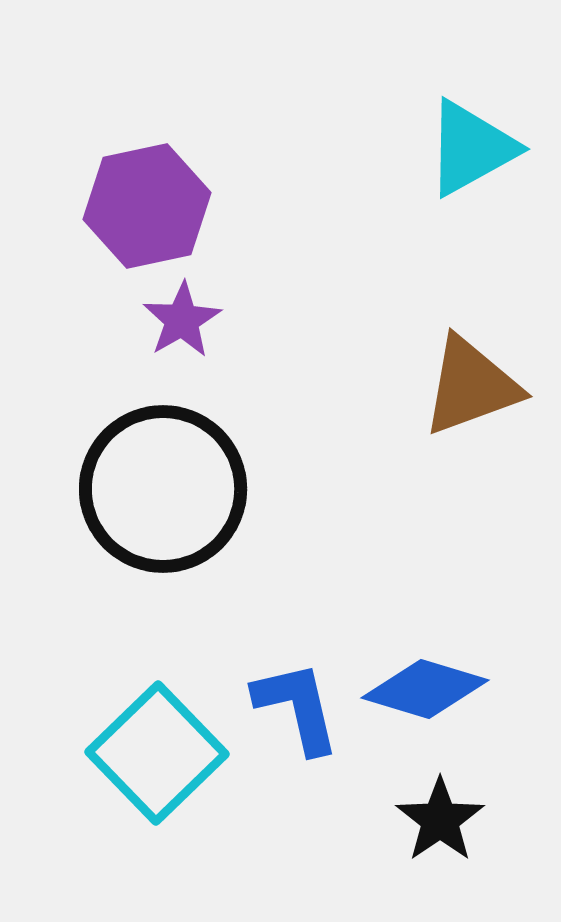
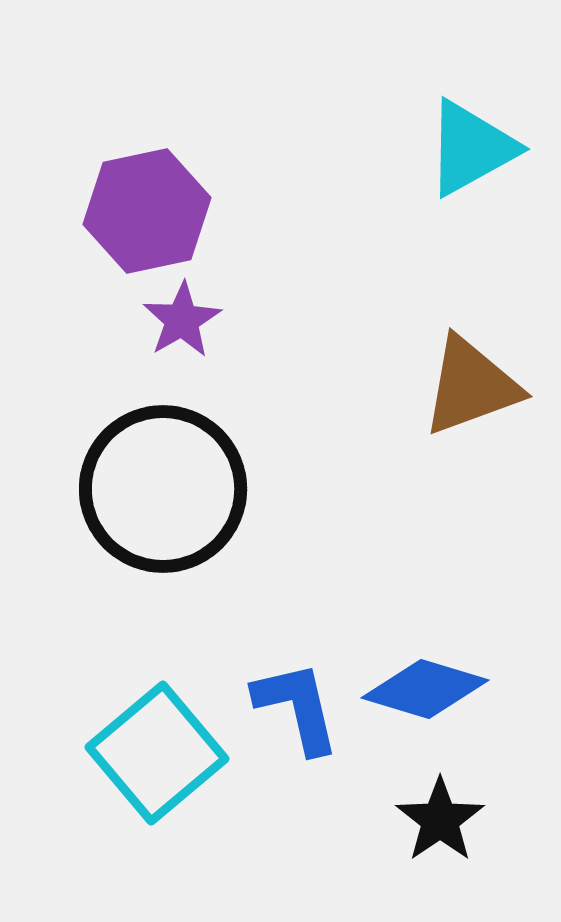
purple hexagon: moved 5 px down
cyan square: rotated 4 degrees clockwise
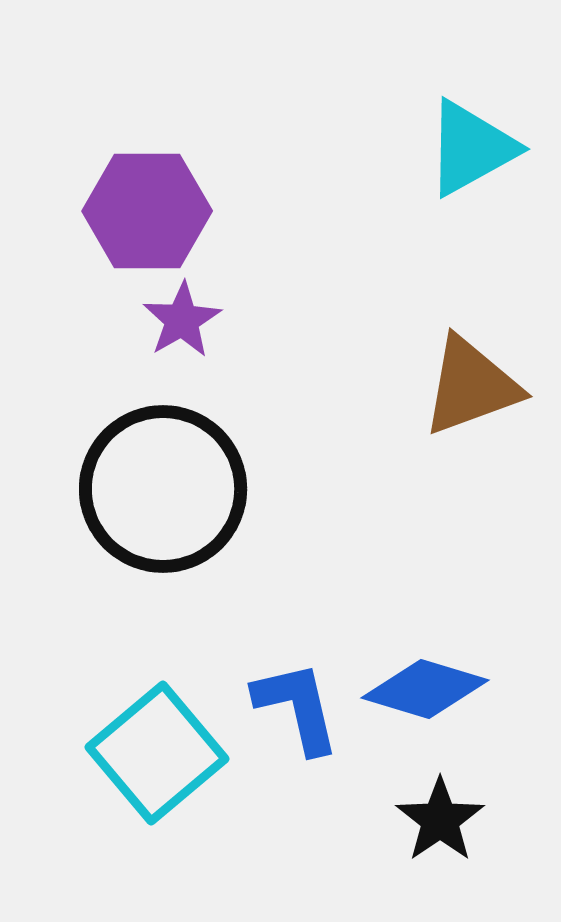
purple hexagon: rotated 12 degrees clockwise
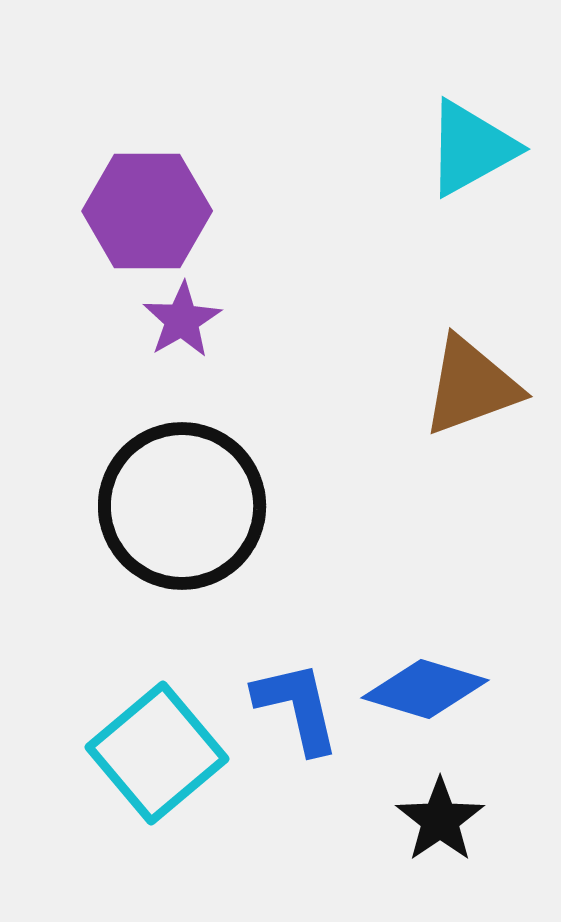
black circle: moved 19 px right, 17 px down
